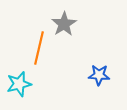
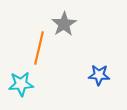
cyan star: moved 2 px right; rotated 10 degrees clockwise
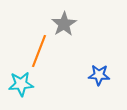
orange line: moved 3 px down; rotated 8 degrees clockwise
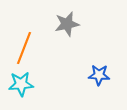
gray star: moved 3 px right; rotated 20 degrees clockwise
orange line: moved 15 px left, 3 px up
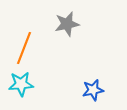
blue star: moved 6 px left, 15 px down; rotated 15 degrees counterclockwise
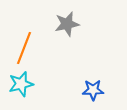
cyan star: rotated 10 degrees counterclockwise
blue star: rotated 10 degrees clockwise
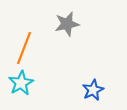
cyan star: moved 1 px up; rotated 15 degrees counterclockwise
blue star: rotated 25 degrees counterclockwise
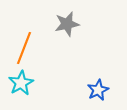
blue star: moved 5 px right
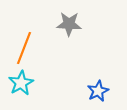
gray star: moved 2 px right; rotated 15 degrees clockwise
blue star: moved 1 px down
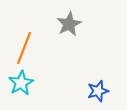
gray star: rotated 30 degrees counterclockwise
blue star: rotated 10 degrees clockwise
